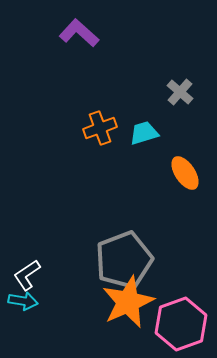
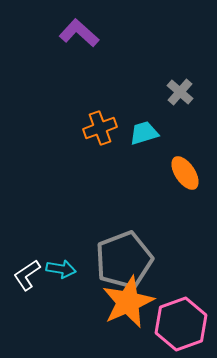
cyan arrow: moved 38 px right, 32 px up
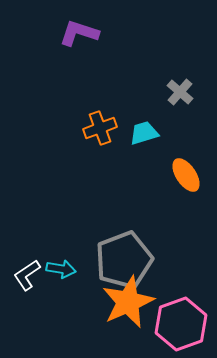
purple L-shape: rotated 24 degrees counterclockwise
orange ellipse: moved 1 px right, 2 px down
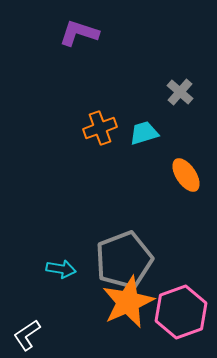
white L-shape: moved 60 px down
pink hexagon: moved 12 px up
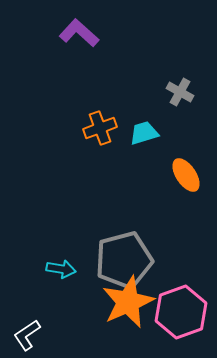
purple L-shape: rotated 24 degrees clockwise
gray cross: rotated 12 degrees counterclockwise
gray pentagon: rotated 6 degrees clockwise
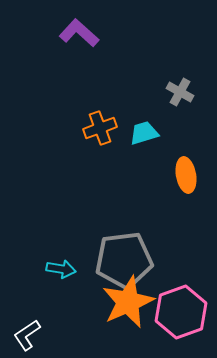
orange ellipse: rotated 24 degrees clockwise
gray pentagon: rotated 8 degrees clockwise
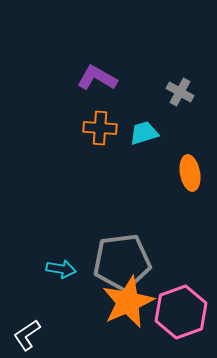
purple L-shape: moved 18 px right, 45 px down; rotated 12 degrees counterclockwise
orange cross: rotated 24 degrees clockwise
orange ellipse: moved 4 px right, 2 px up
gray pentagon: moved 2 px left, 2 px down
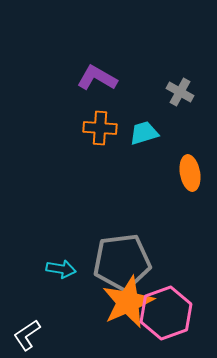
pink hexagon: moved 15 px left, 1 px down
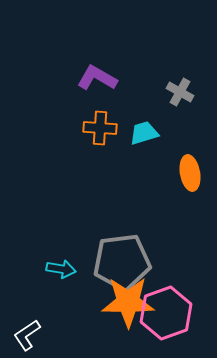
orange star: rotated 24 degrees clockwise
